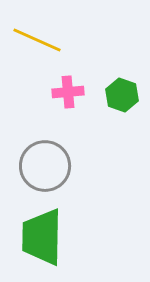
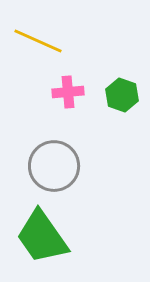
yellow line: moved 1 px right, 1 px down
gray circle: moved 9 px right
green trapezoid: rotated 36 degrees counterclockwise
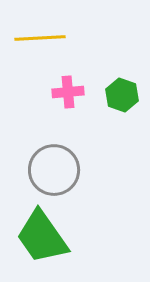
yellow line: moved 2 px right, 3 px up; rotated 27 degrees counterclockwise
gray circle: moved 4 px down
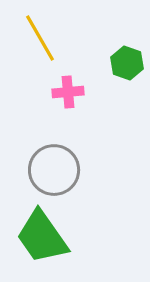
yellow line: rotated 63 degrees clockwise
green hexagon: moved 5 px right, 32 px up
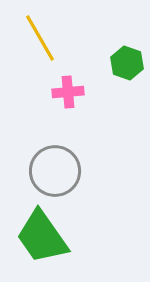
gray circle: moved 1 px right, 1 px down
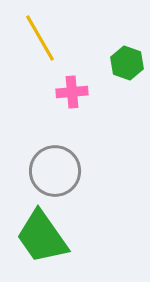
pink cross: moved 4 px right
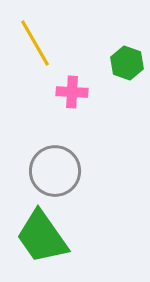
yellow line: moved 5 px left, 5 px down
pink cross: rotated 8 degrees clockwise
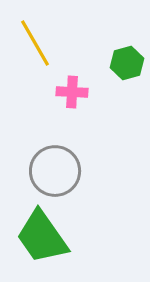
green hexagon: rotated 24 degrees clockwise
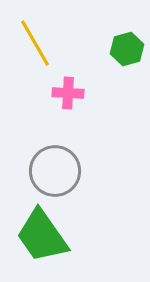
green hexagon: moved 14 px up
pink cross: moved 4 px left, 1 px down
green trapezoid: moved 1 px up
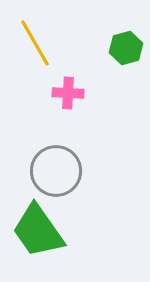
green hexagon: moved 1 px left, 1 px up
gray circle: moved 1 px right
green trapezoid: moved 4 px left, 5 px up
